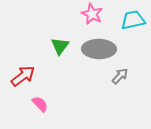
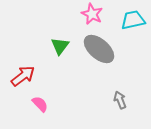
gray ellipse: rotated 40 degrees clockwise
gray arrow: moved 24 px down; rotated 66 degrees counterclockwise
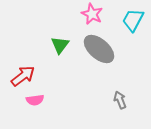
cyan trapezoid: rotated 50 degrees counterclockwise
green triangle: moved 1 px up
pink semicircle: moved 5 px left, 4 px up; rotated 126 degrees clockwise
